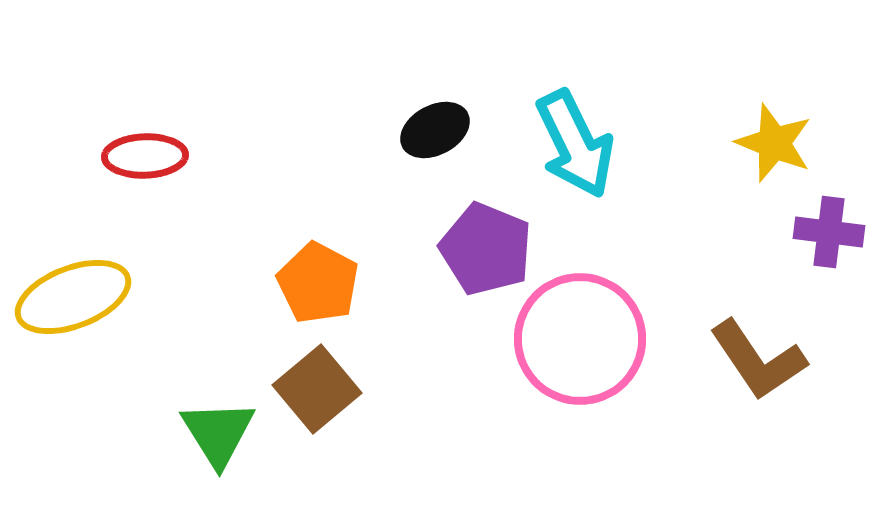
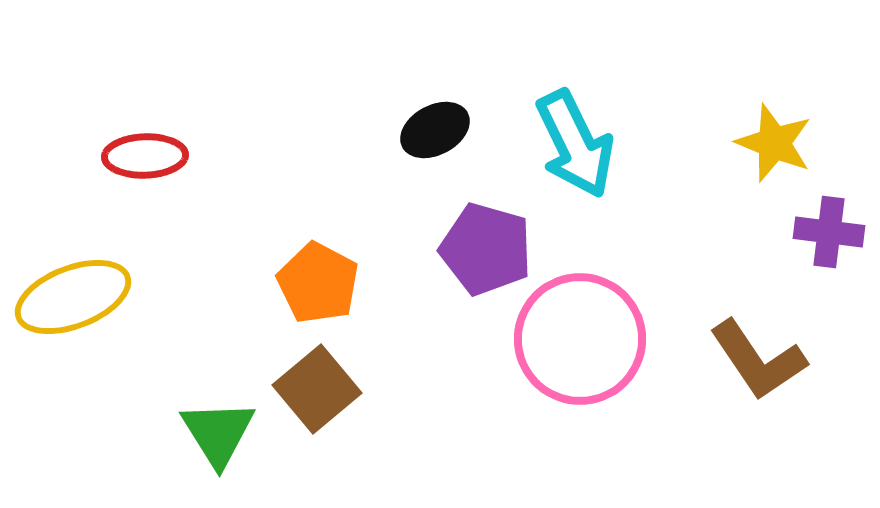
purple pentagon: rotated 6 degrees counterclockwise
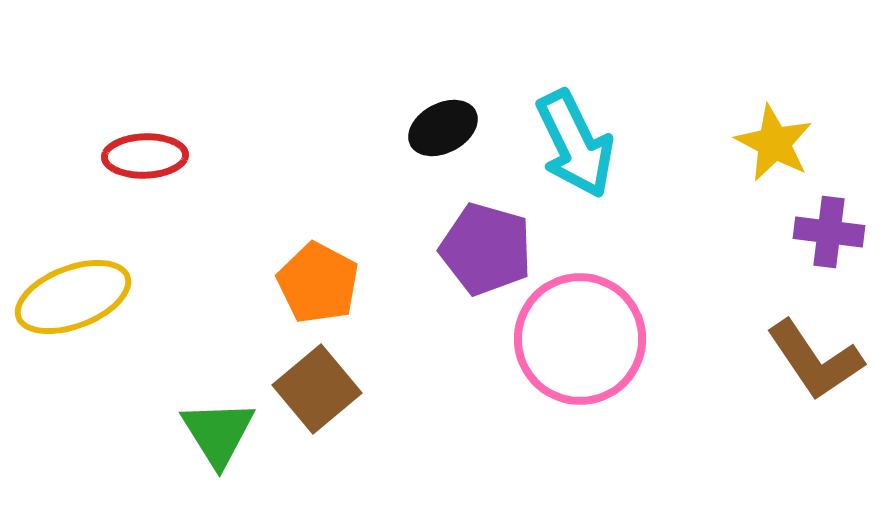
black ellipse: moved 8 px right, 2 px up
yellow star: rotated 6 degrees clockwise
brown L-shape: moved 57 px right
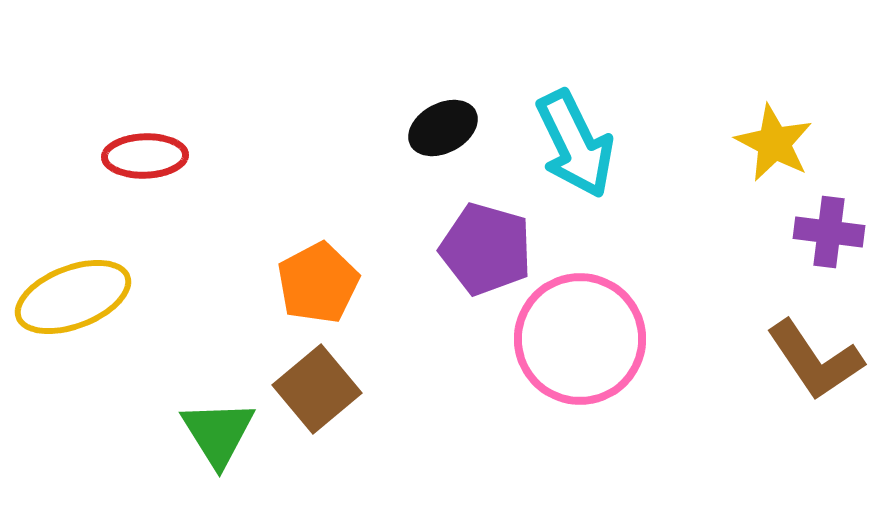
orange pentagon: rotated 16 degrees clockwise
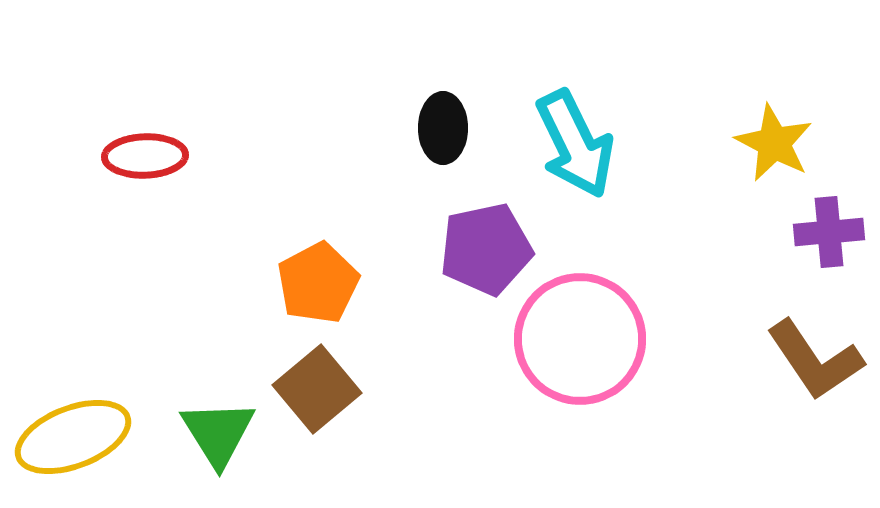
black ellipse: rotated 62 degrees counterclockwise
purple cross: rotated 12 degrees counterclockwise
purple pentagon: rotated 28 degrees counterclockwise
yellow ellipse: moved 140 px down
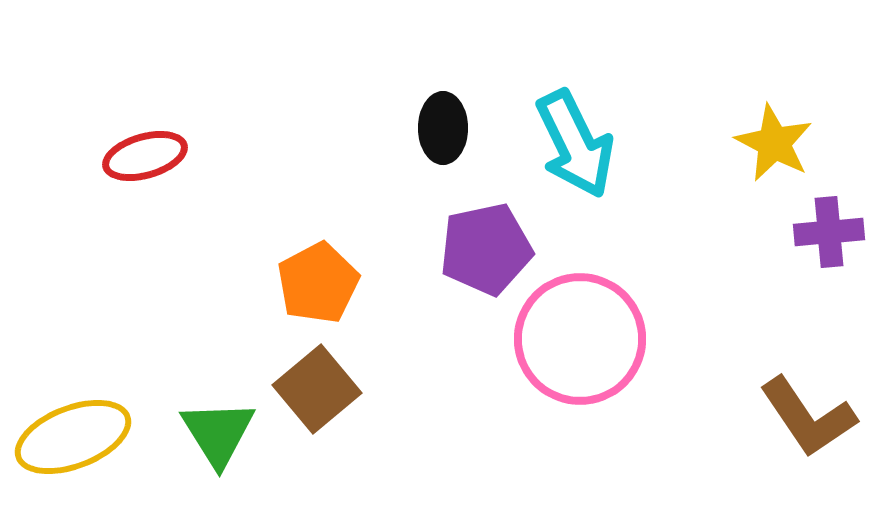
red ellipse: rotated 14 degrees counterclockwise
brown L-shape: moved 7 px left, 57 px down
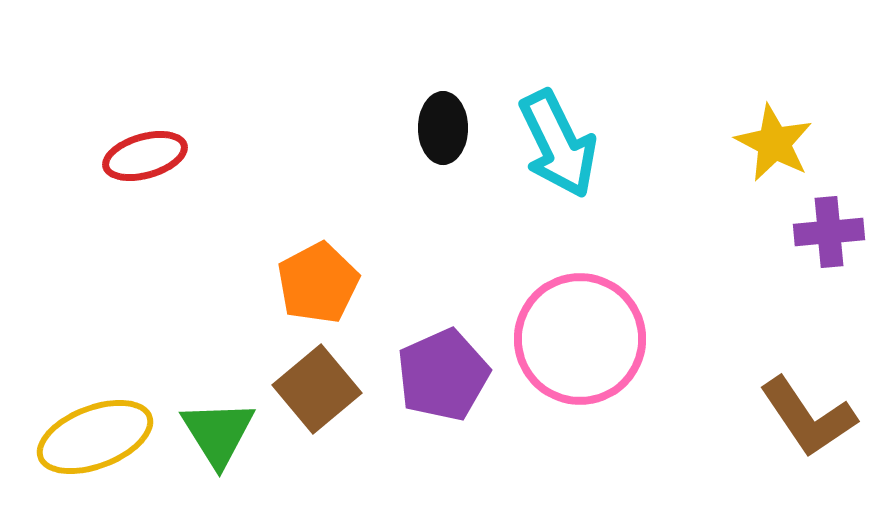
cyan arrow: moved 17 px left
purple pentagon: moved 43 px left, 126 px down; rotated 12 degrees counterclockwise
yellow ellipse: moved 22 px right
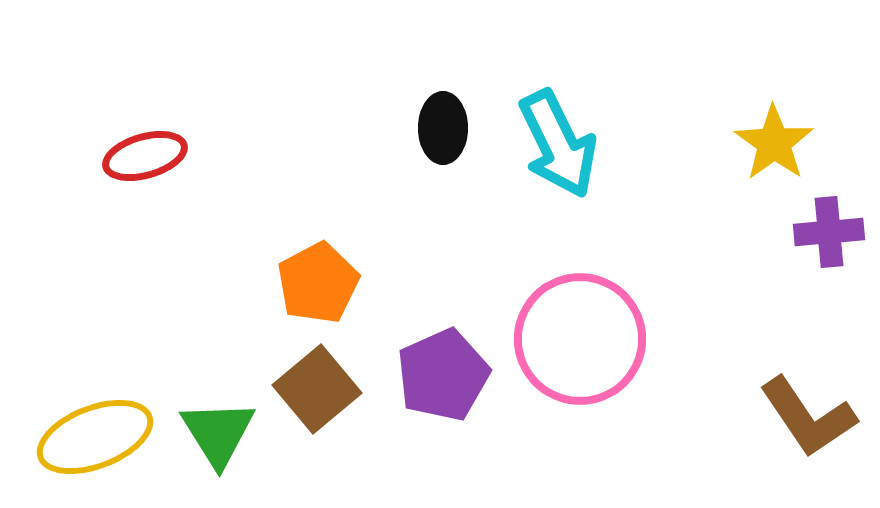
yellow star: rotated 8 degrees clockwise
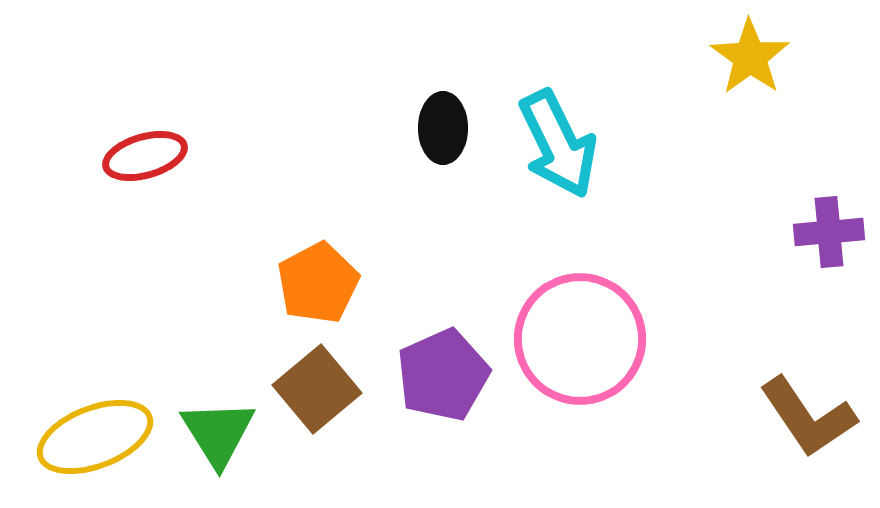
yellow star: moved 24 px left, 86 px up
